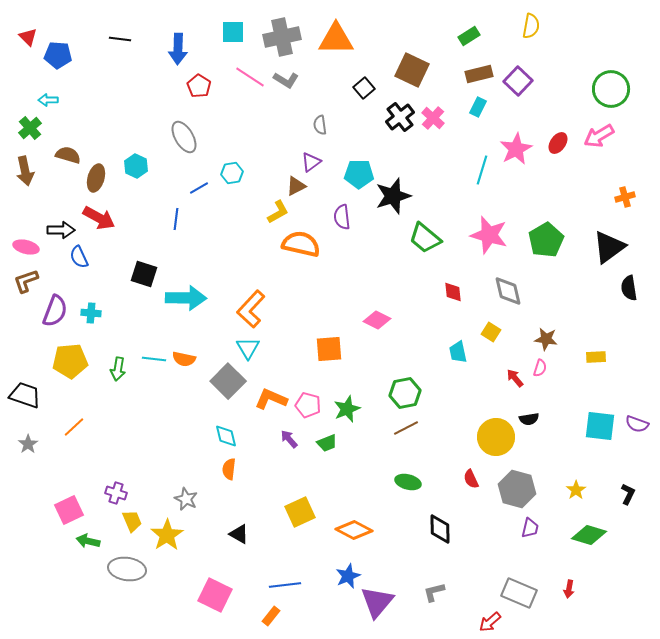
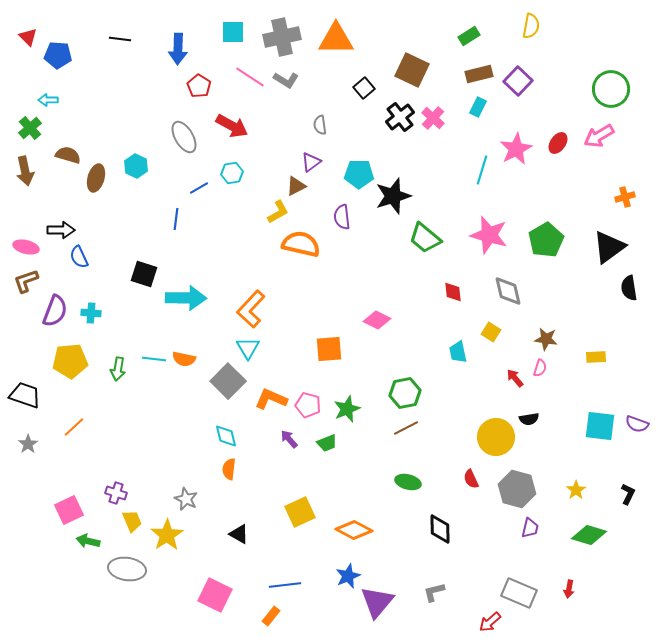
red arrow at (99, 218): moved 133 px right, 92 px up
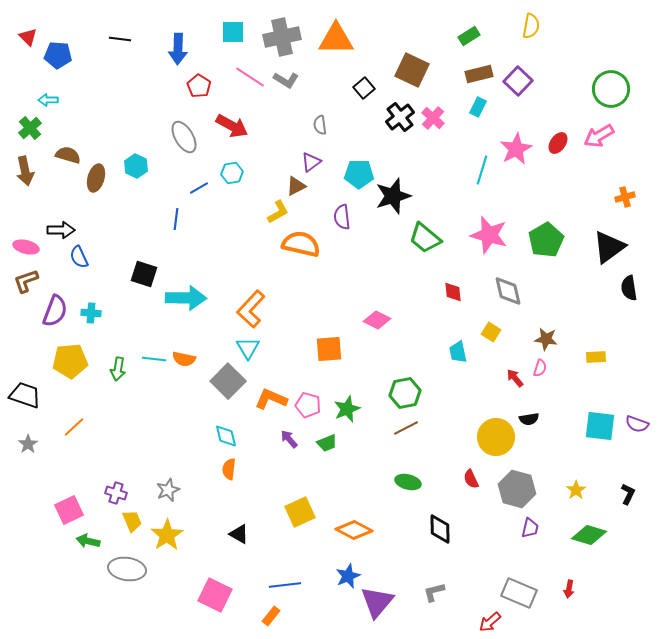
gray star at (186, 499): moved 18 px left, 9 px up; rotated 25 degrees clockwise
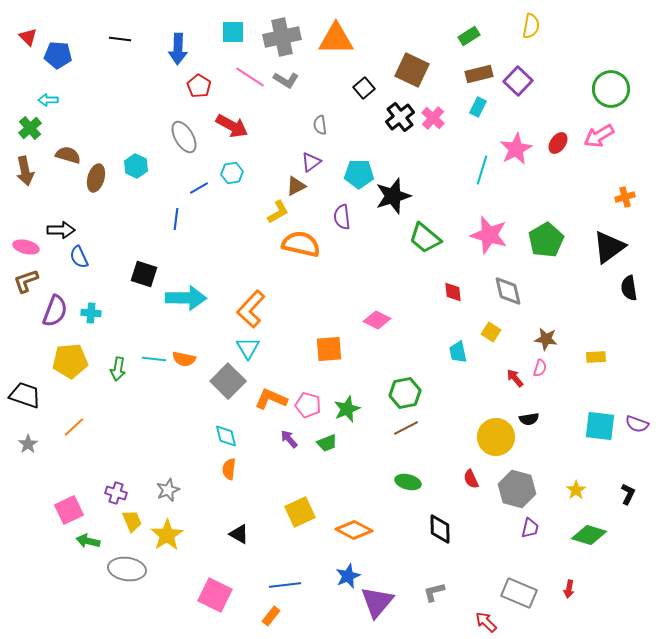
red arrow at (490, 622): moved 4 px left; rotated 85 degrees clockwise
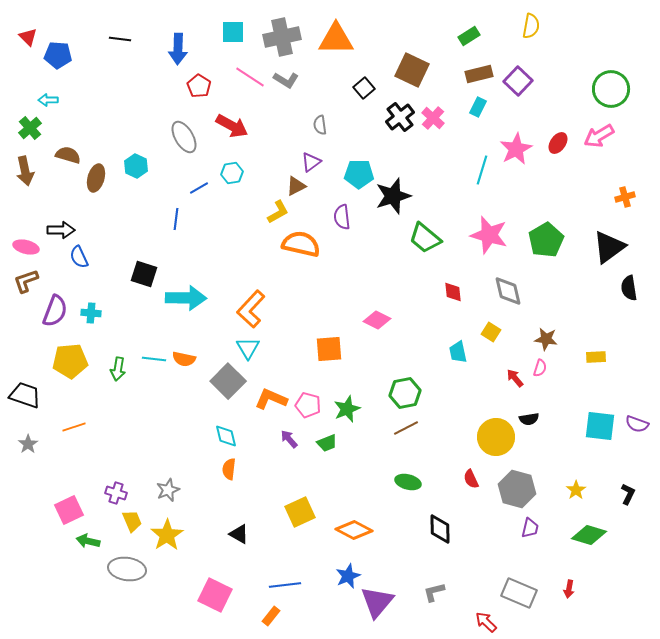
orange line at (74, 427): rotated 25 degrees clockwise
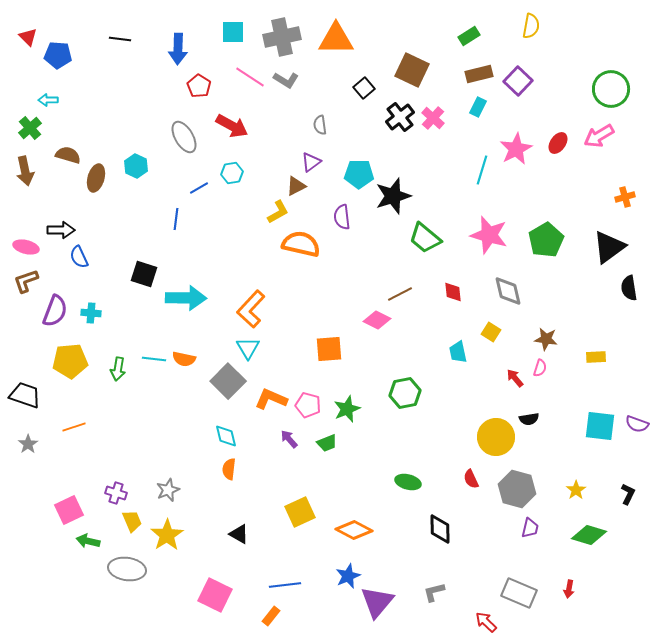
brown line at (406, 428): moved 6 px left, 134 px up
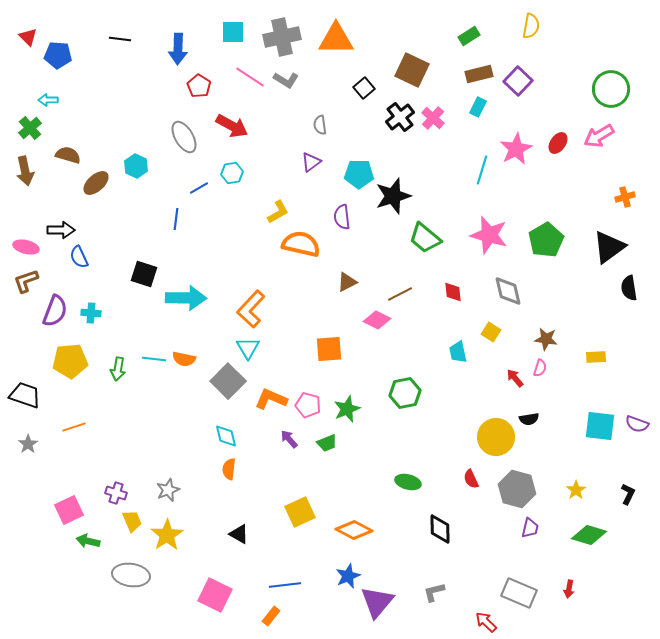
brown ellipse at (96, 178): moved 5 px down; rotated 32 degrees clockwise
brown triangle at (296, 186): moved 51 px right, 96 px down
gray ellipse at (127, 569): moved 4 px right, 6 px down
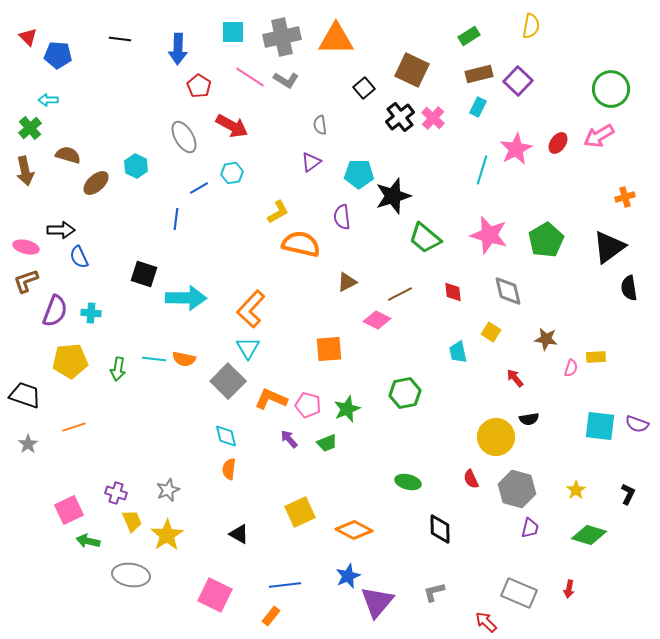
pink semicircle at (540, 368): moved 31 px right
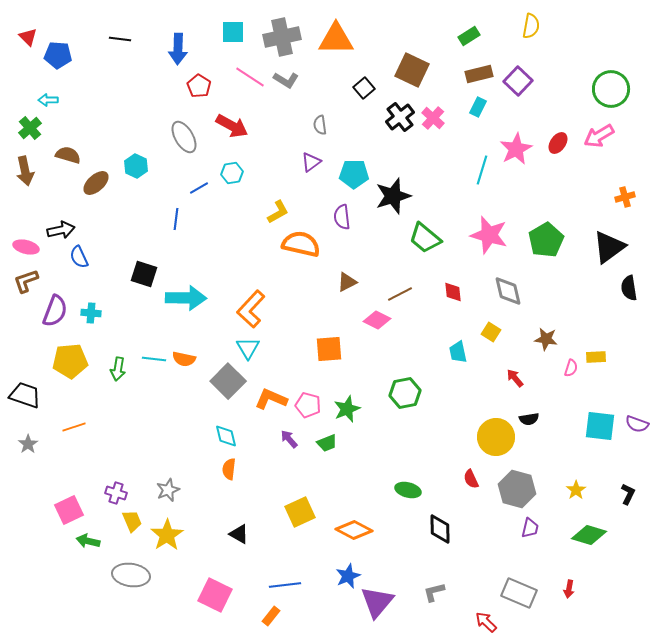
cyan pentagon at (359, 174): moved 5 px left
black arrow at (61, 230): rotated 12 degrees counterclockwise
green ellipse at (408, 482): moved 8 px down
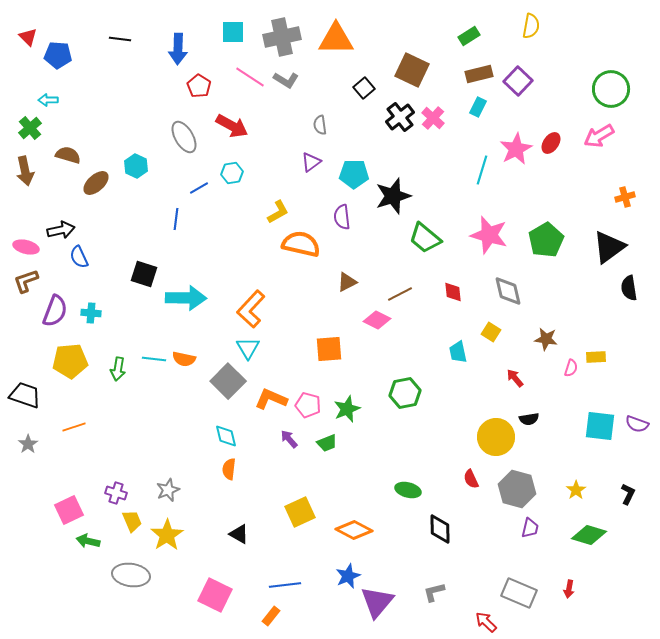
red ellipse at (558, 143): moved 7 px left
